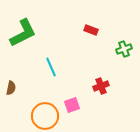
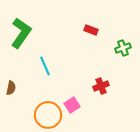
green L-shape: moved 2 px left; rotated 28 degrees counterclockwise
green cross: moved 1 px left, 1 px up
cyan line: moved 6 px left, 1 px up
pink square: rotated 14 degrees counterclockwise
orange circle: moved 3 px right, 1 px up
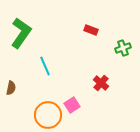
red cross: moved 3 px up; rotated 28 degrees counterclockwise
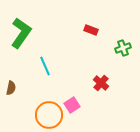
orange circle: moved 1 px right
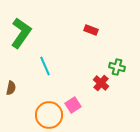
green cross: moved 6 px left, 19 px down; rotated 35 degrees clockwise
pink square: moved 1 px right
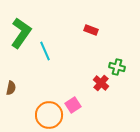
cyan line: moved 15 px up
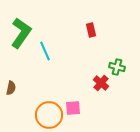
red rectangle: rotated 56 degrees clockwise
pink square: moved 3 px down; rotated 28 degrees clockwise
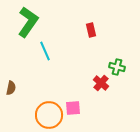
green L-shape: moved 7 px right, 11 px up
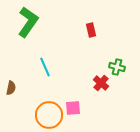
cyan line: moved 16 px down
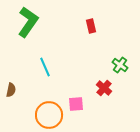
red rectangle: moved 4 px up
green cross: moved 3 px right, 2 px up; rotated 21 degrees clockwise
red cross: moved 3 px right, 5 px down
brown semicircle: moved 2 px down
pink square: moved 3 px right, 4 px up
